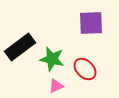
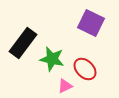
purple square: rotated 28 degrees clockwise
black rectangle: moved 3 px right, 4 px up; rotated 16 degrees counterclockwise
pink triangle: moved 9 px right
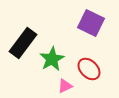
green star: rotated 30 degrees clockwise
red ellipse: moved 4 px right
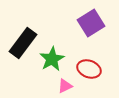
purple square: rotated 32 degrees clockwise
red ellipse: rotated 25 degrees counterclockwise
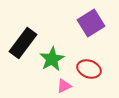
pink triangle: moved 1 px left
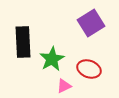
black rectangle: moved 1 px up; rotated 40 degrees counterclockwise
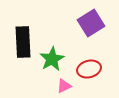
red ellipse: rotated 35 degrees counterclockwise
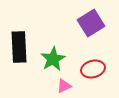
black rectangle: moved 4 px left, 5 px down
green star: moved 1 px right
red ellipse: moved 4 px right
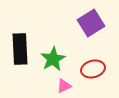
black rectangle: moved 1 px right, 2 px down
